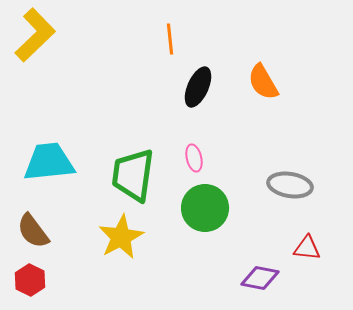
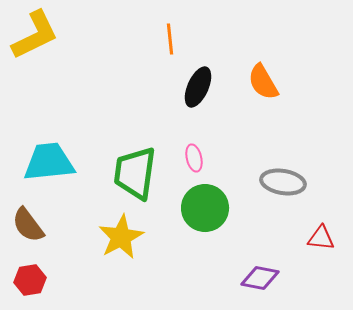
yellow L-shape: rotated 18 degrees clockwise
green trapezoid: moved 2 px right, 2 px up
gray ellipse: moved 7 px left, 3 px up
brown semicircle: moved 5 px left, 6 px up
red triangle: moved 14 px right, 10 px up
red hexagon: rotated 24 degrees clockwise
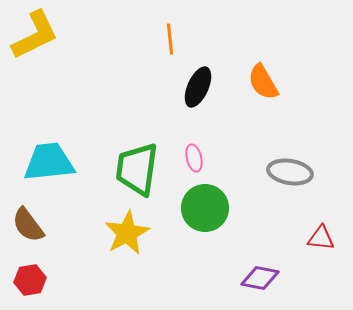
green trapezoid: moved 2 px right, 4 px up
gray ellipse: moved 7 px right, 10 px up
yellow star: moved 6 px right, 4 px up
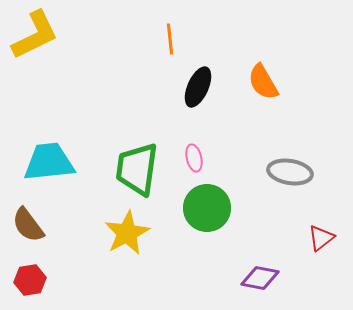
green circle: moved 2 px right
red triangle: rotated 44 degrees counterclockwise
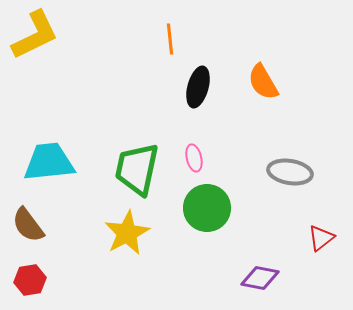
black ellipse: rotated 9 degrees counterclockwise
green trapezoid: rotated 4 degrees clockwise
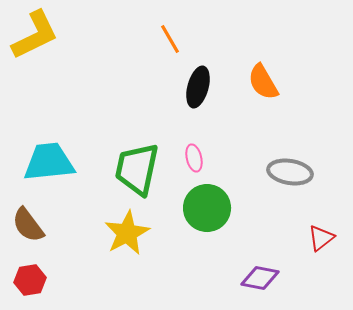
orange line: rotated 24 degrees counterclockwise
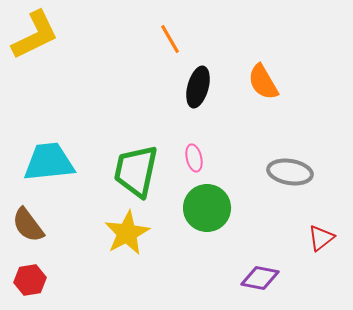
green trapezoid: moved 1 px left, 2 px down
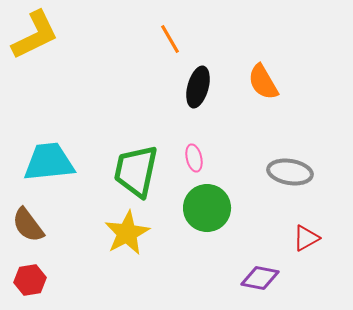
red triangle: moved 15 px left; rotated 8 degrees clockwise
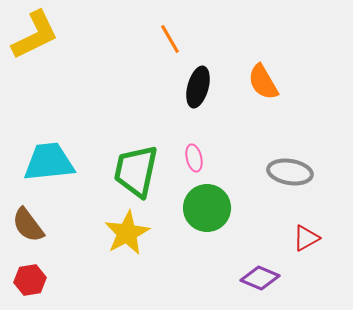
purple diamond: rotated 12 degrees clockwise
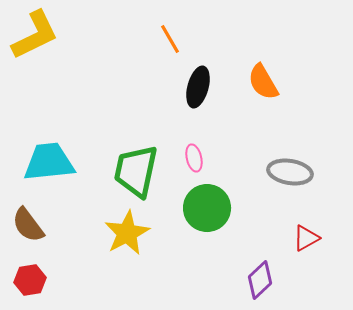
purple diamond: moved 2 px down; rotated 66 degrees counterclockwise
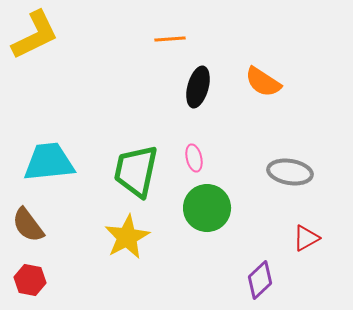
orange line: rotated 64 degrees counterclockwise
orange semicircle: rotated 27 degrees counterclockwise
yellow star: moved 4 px down
red hexagon: rotated 20 degrees clockwise
